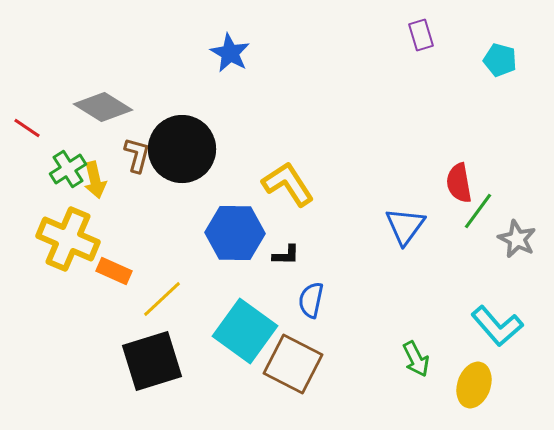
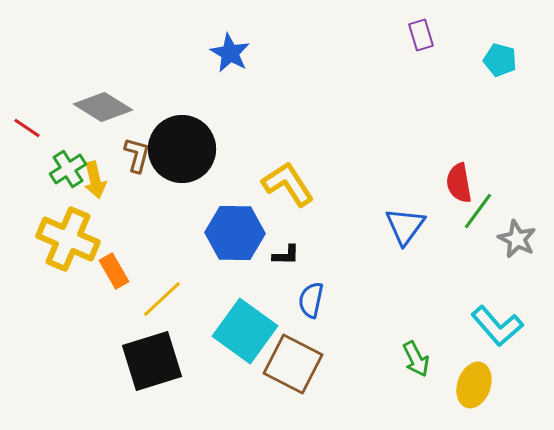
orange rectangle: rotated 36 degrees clockwise
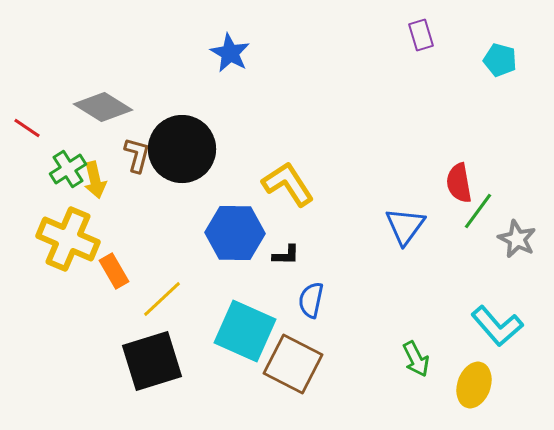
cyan square: rotated 12 degrees counterclockwise
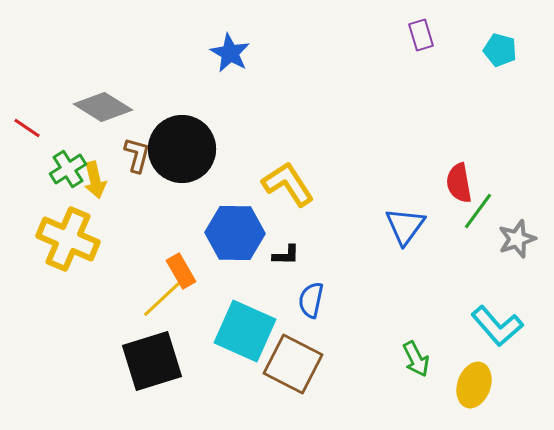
cyan pentagon: moved 10 px up
gray star: rotated 27 degrees clockwise
orange rectangle: moved 67 px right
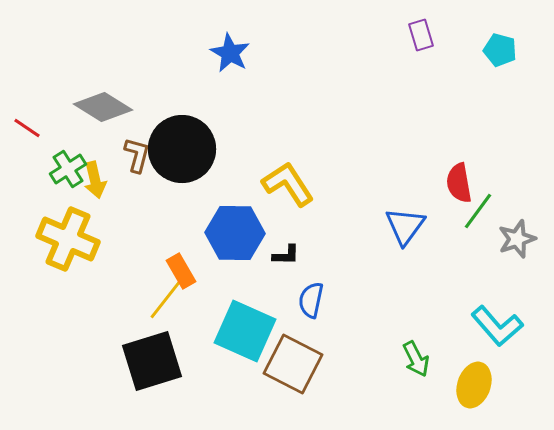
yellow line: moved 4 px right; rotated 9 degrees counterclockwise
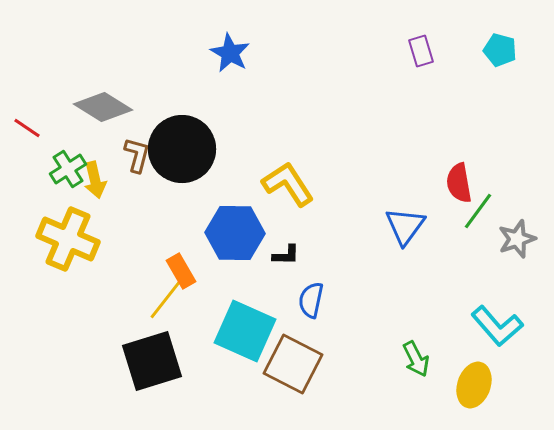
purple rectangle: moved 16 px down
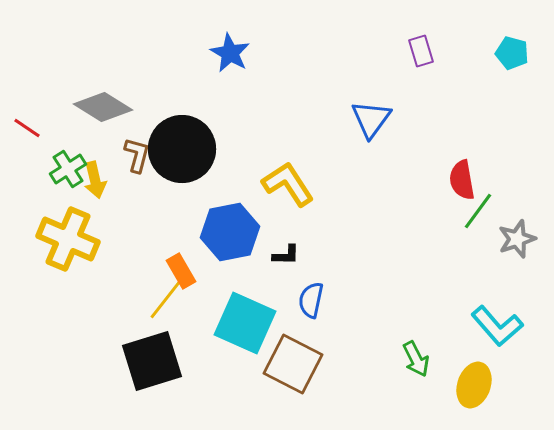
cyan pentagon: moved 12 px right, 3 px down
red semicircle: moved 3 px right, 3 px up
blue triangle: moved 34 px left, 107 px up
blue hexagon: moved 5 px left, 1 px up; rotated 12 degrees counterclockwise
cyan square: moved 8 px up
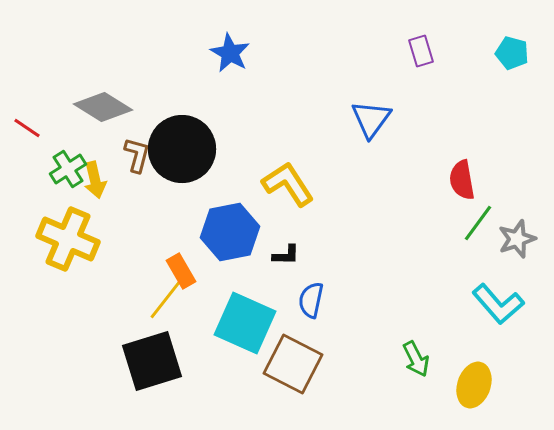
green line: moved 12 px down
cyan L-shape: moved 1 px right, 22 px up
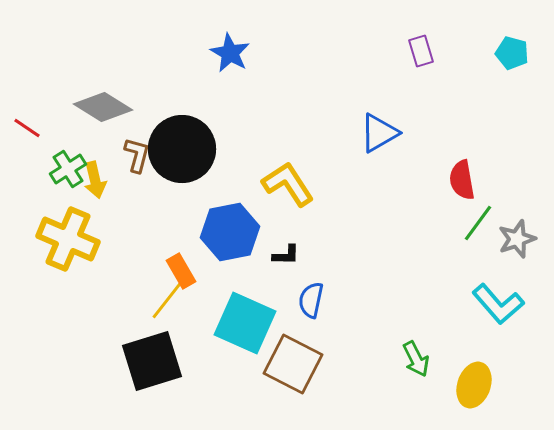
blue triangle: moved 8 px right, 14 px down; rotated 24 degrees clockwise
yellow line: moved 2 px right
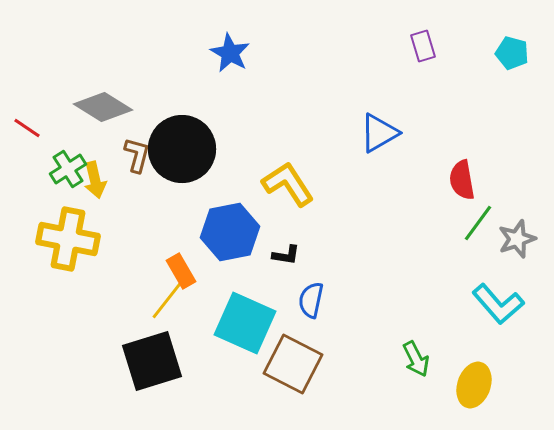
purple rectangle: moved 2 px right, 5 px up
yellow cross: rotated 12 degrees counterclockwise
black L-shape: rotated 8 degrees clockwise
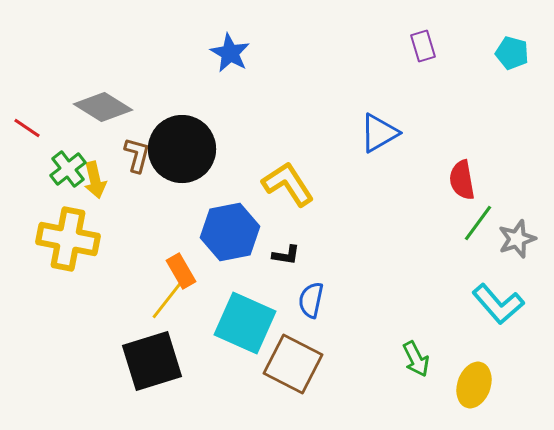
green cross: rotated 6 degrees counterclockwise
